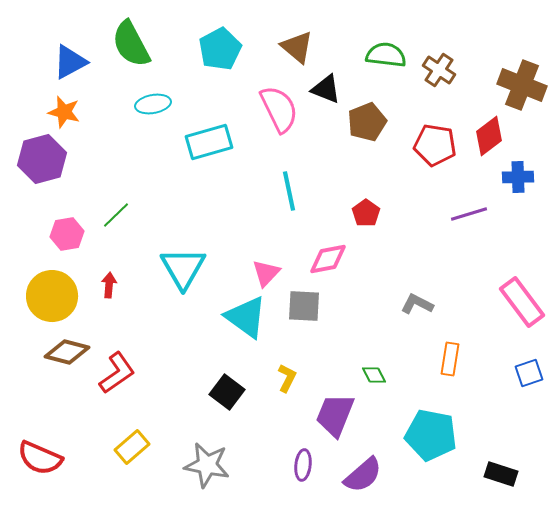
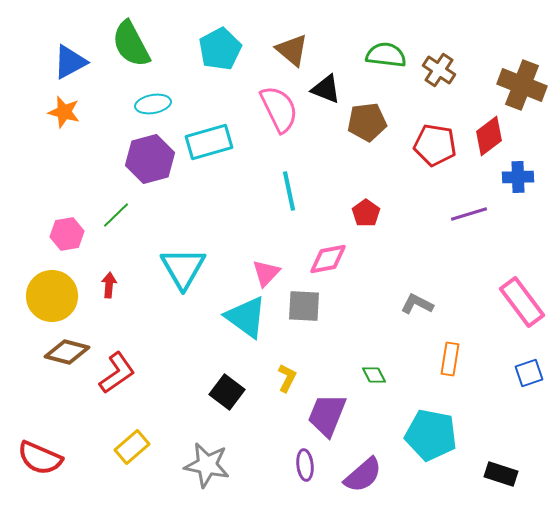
brown triangle at (297, 47): moved 5 px left, 3 px down
brown pentagon at (367, 122): rotated 15 degrees clockwise
purple hexagon at (42, 159): moved 108 px right
purple trapezoid at (335, 415): moved 8 px left
purple ellipse at (303, 465): moved 2 px right; rotated 12 degrees counterclockwise
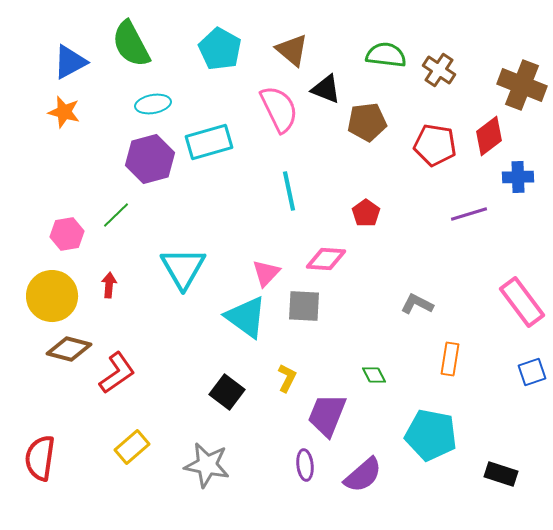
cyan pentagon at (220, 49): rotated 15 degrees counterclockwise
pink diamond at (328, 259): moved 2 px left; rotated 15 degrees clockwise
brown diamond at (67, 352): moved 2 px right, 3 px up
blue square at (529, 373): moved 3 px right, 1 px up
red semicircle at (40, 458): rotated 75 degrees clockwise
